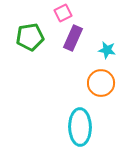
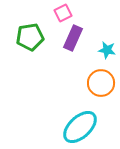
cyan ellipse: rotated 48 degrees clockwise
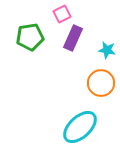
pink square: moved 1 px left, 1 px down
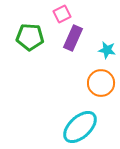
green pentagon: rotated 12 degrees clockwise
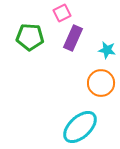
pink square: moved 1 px up
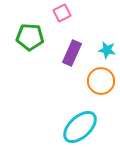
purple rectangle: moved 1 px left, 15 px down
orange circle: moved 2 px up
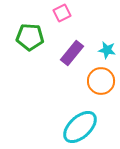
purple rectangle: rotated 15 degrees clockwise
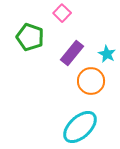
pink square: rotated 18 degrees counterclockwise
green pentagon: rotated 16 degrees clockwise
cyan star: moved 4 px down; rotated 18 degrees clockwise
orange circle: moved 10 px left
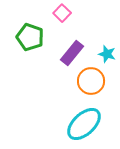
cyan star: rotated 12 degrees counterclockwise
cyan ellipse: moved 4 px right, 3 px up
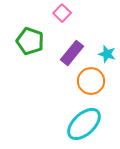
green pentagon: moved 4 px down
